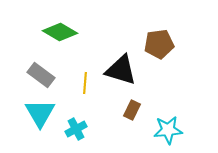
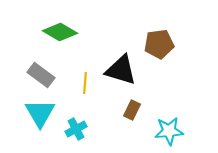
cyan star: moved 1 px right, 1 px down
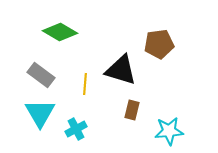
yellow line: moved 1 px down
brown rectangle: rotated 12 degrees counterclockwise
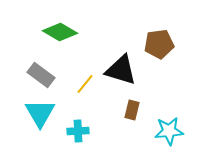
yellow line: rotated 35 degrees clockwise
cyan cross: moved 2 px right, 2 px down; rotated 25 degrees clockwise
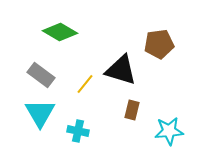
cyan cross: rotated 15 degrees clockwise
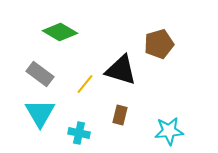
brown pentagon: rotated 8 degrees counterclockwise
gray rectangle: moved 1 px left, 1 px up
brown rectangle: moved 12 px left, 5 px down
cyan cross: moved 1 px right, 2 px down
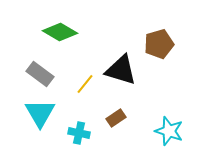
brown rectangle: moved 4 px left, 3 px down; rotated 42 degrees clockwise
cyan star: rotated 24 degrees clockwise
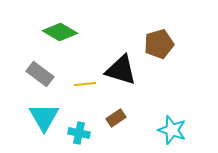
yellow line: rotated 45 degrees clockwise
cyan triangle: moved 4 px right, 4 px down
cyan star: moved 3 px right, 1 px up
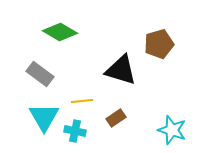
yellow line: moved 3 px left, 17 px down
cyan cross: moved 4 px left, 2 px up
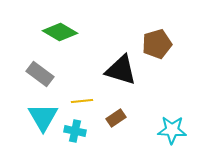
brown pentagon: moved 2 px left
cyan triangle: moved 1 px left
cyan star: rotated 16 degrees counterclockwise
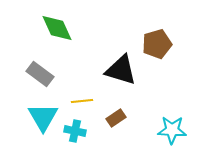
green diamond: moved 3 px left, 4 px up; rotated 36 degrees clockwise
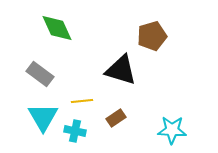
brown pentagon: moved 5 px left, 8 px up
